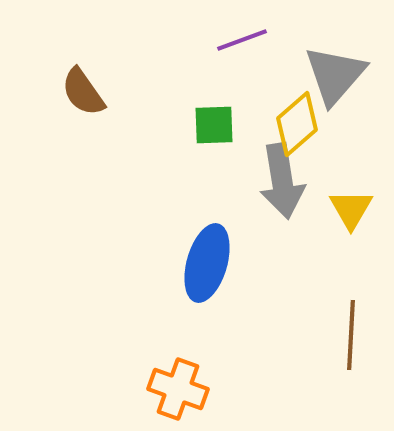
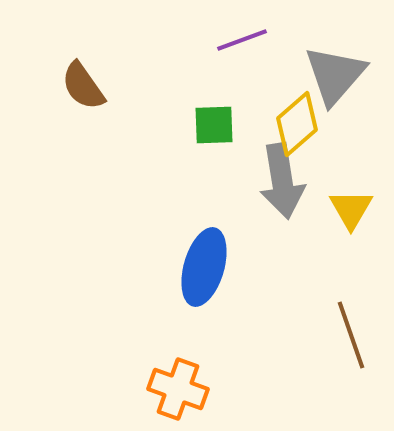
brown semicircle: moved 6 px up
blue ellipse: moved 3 px left, 4 px down
brown line: rotated 22 degrees counterclockwise
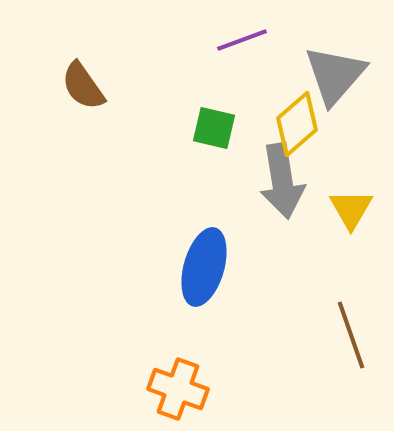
green square: moved 3 px down; rotated 15 degrees clockwise
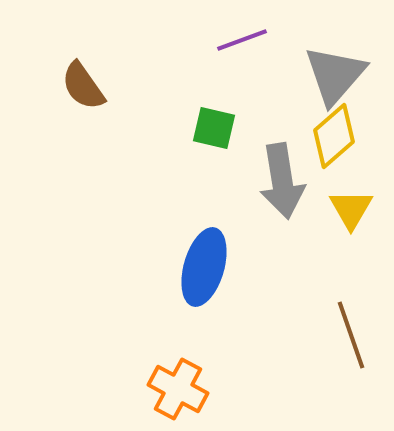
yellow diamond: moved 37 px right, 12 px down
orange cross: rotated 8 degrees clockwise
